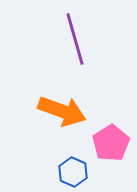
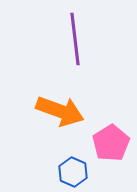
purple line: rotated 9 degrees clockwise
orange arrow: moved 2 px left
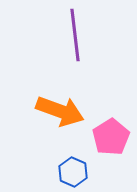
purple line: moved 4 px up
pink pentagon: moved 6 px up
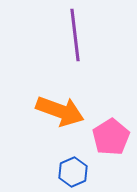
blue hexagon: rotated 12 degrees clockwise
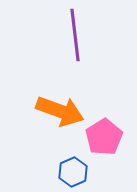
pink pentagon: moved 7 px left
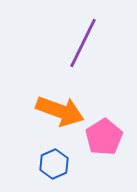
purple line: moved 8 px right, 8 px down; rotated 33 degrees clockwise
blue hexagon: moved 19 px left, 8 px up
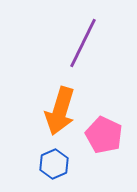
orange arrow: rotated 87 degrees clockwise
pink pentagon: moved 2 px up; rotated 15 degrees counterclockwise
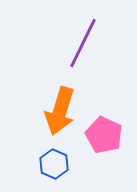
blue hexagon: rotated 12 degrees counterclockwise
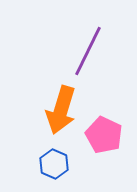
purple line: moved 5 px right, 8 px down
orange arrow: moved 1 px right, 1 px up
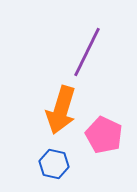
purple line: moved 1 px left, 1 px down
blue hexagon: rotated 12 degrees counterclockwise
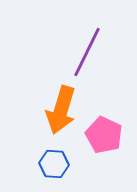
blue hexagon: rotated 8 degrees counterclockwise
